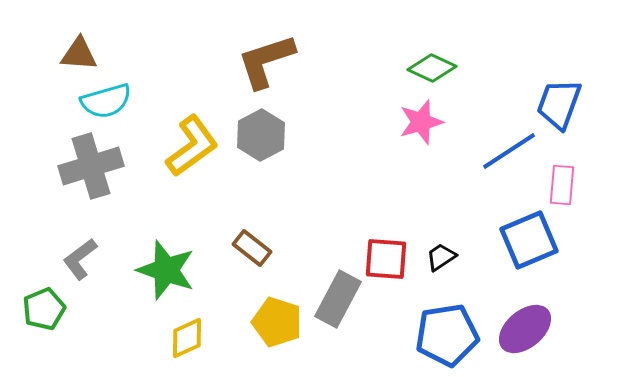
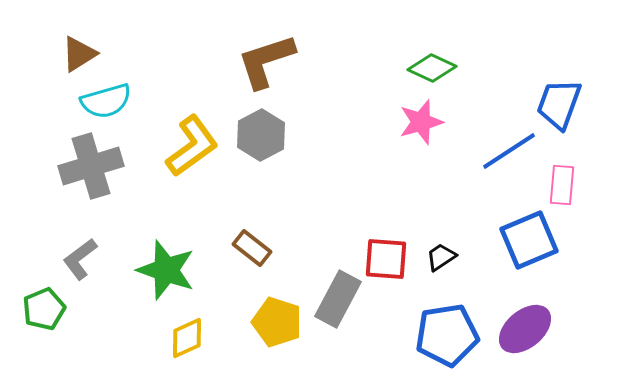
brown triangle: rotated 36 degrees counterclockwise
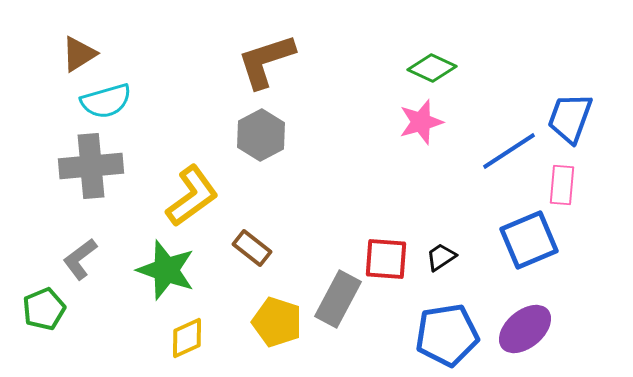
blue trapezoid: moved 11 px right, 14 px down
yellow L-shape: moved 50 px down
gray cross: rotated 12 degrees clockwise
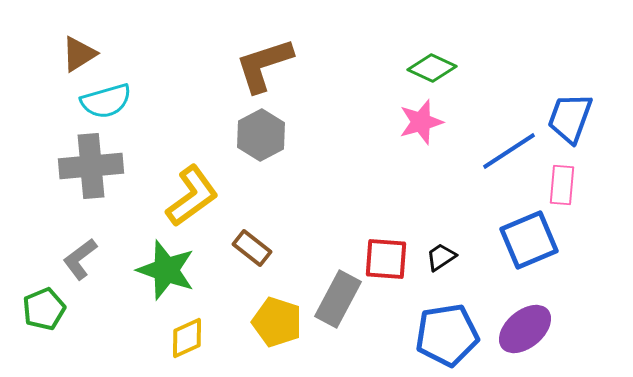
brown L-shape: moved 2 px left, 4 px down
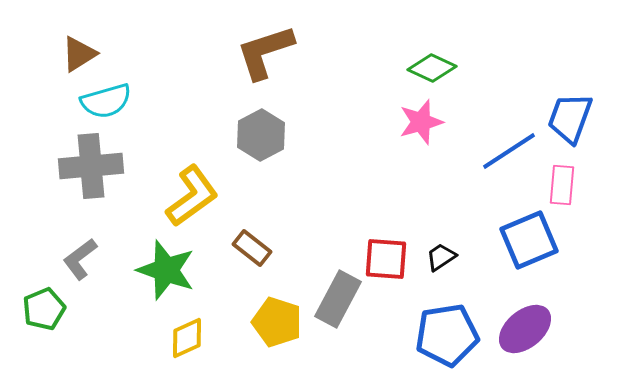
brown L-shape: moved 1 px right, 13 px up
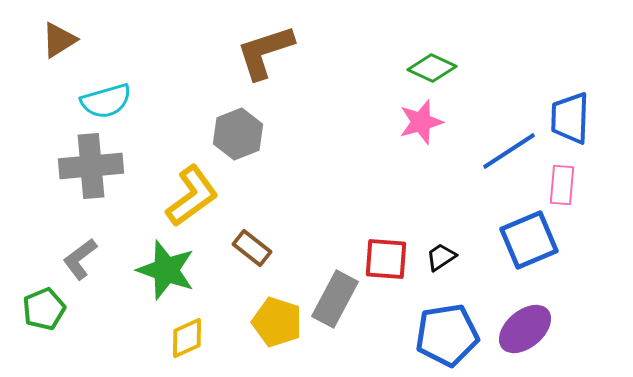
brown triangle: moved 20 px left, 14 px up
blue trapezoid: rotated 18 degrees counterclockwise
gray hexagon: moved 23 px left, 1 px up; rotated 6 degrees clockwise
gray rectangle: moved 3 px left
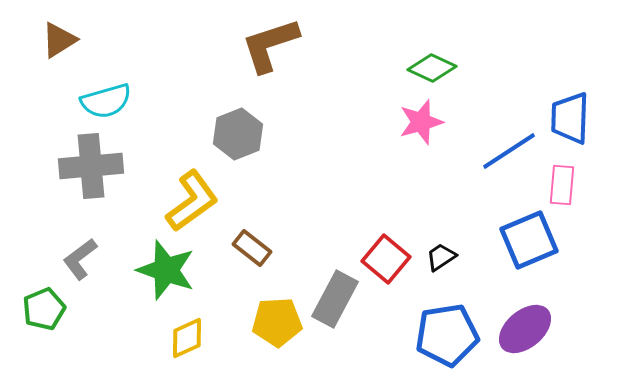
brown L-shape: moved 5 px right, 7 px up
yellow L-shape: moved 5 px down
red square: rotated 36 degrees clockwise
yellow pentagon: rotated 21 degrees counterclockwise
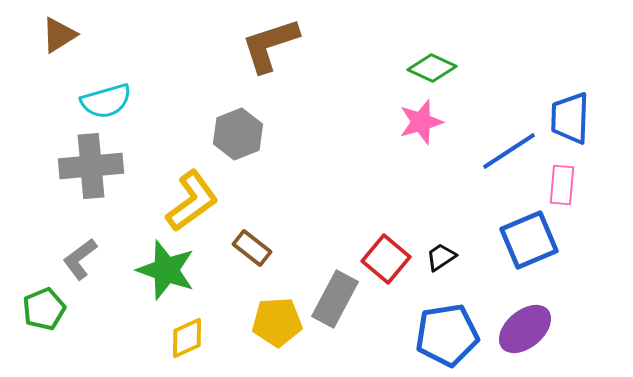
brown triangle: moved 5 px up
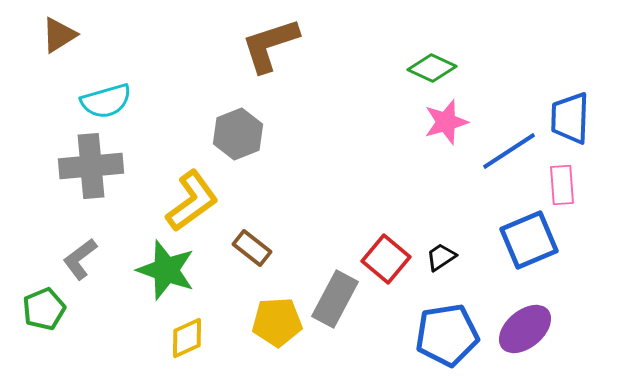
pink star: moved 25 px right
pink rectangle: rotated 9 degrees counterclockwise
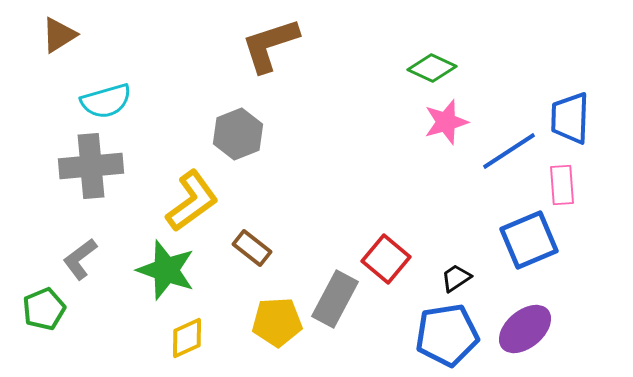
black trapezoid: moved 15 px right, 21 px down
